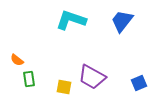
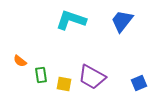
orange semicircle: moved 3 px right, 1 px down
green rectangle: moved 12 px right, 4 px up
yellow square: moved 3 px up
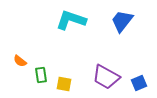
purple trapezoid: moved 14 px right
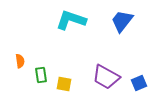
orange semicircle: rotated 136 degrees counterclockwise
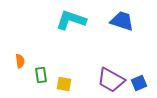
blue trapezoid: rotated 70 degrees clockwise
purple trapezoid: moved 5 px right, 3 px down
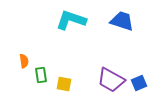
orange semicircle: moved 4 px right
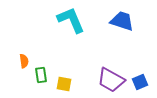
cyan L-shape: rotated 48 degrees clockwise
blue square: moved 1 px right, 1 px up
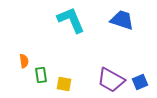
blue trapezoid: moved 1 px up
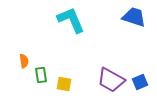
blue trapezoid: moved 12 px right, 3 px up
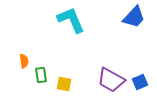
blue trapezoid: rotated 115 degrees clockwise
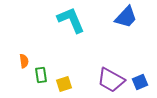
blue trapezoid: moved 8 px left
yellow square: rotated 28 degrees counterclockwise
